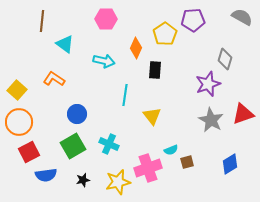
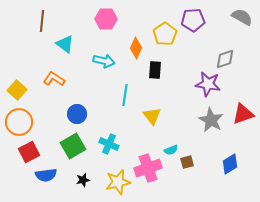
gray diamond: rotated 55 degrees clockwise
purple star: rotated 30 degrees clockwise
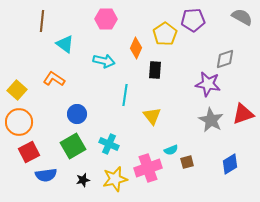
yellow star: moved 3 px left, 3 px up
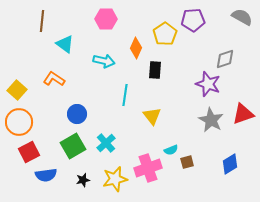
purple star: rotated 10 degrees clockwise
cyan cross: moved 3 px left, 1 px up; rotated 24 degrees clockwise
